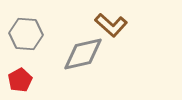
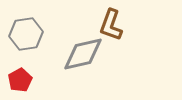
brown L-shape: rotated 68 degrees clockwise
gray hexagon: rotated 12 degrees counterclockwise
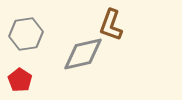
red pentagon: rotated 10 degrees counterclockwise
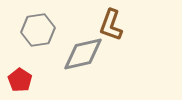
gray hexagon: moved 12 px right, 4 px up
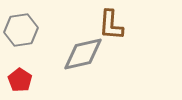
brown L-shape: rotated 16 degrees counterclockwise
gray hexagon: moved 17 px left
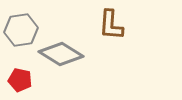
gray diamond: moved 22 px left; rotated 45 degrees clockwise
red pentagon: rotated 20 degrees counterclockwise
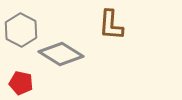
gray hexagon: rotated 24 degrees counterclockwise
red pentagon: moved 1 px right, 3 px down
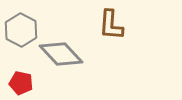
gray diamond: rotated 15 degrees clockwise
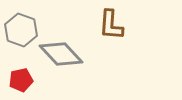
gray hexagon: rotated 8 degrees counterclockwise
red pentagon: moved 3 px up; rotated 25 degrees counterclockwise
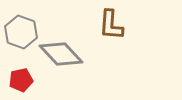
gray hexagon: moved 2 px down
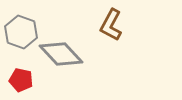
brown L-shape: rotated 24 degrees clockwise
red pentagon: rotated 25 degrees clockwise
